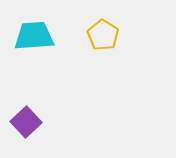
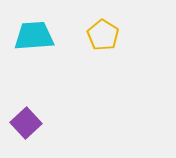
purple square: moved 1 px down
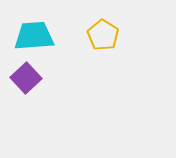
purple square: moved 45 px up
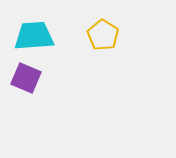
purple square: rotated 24 degrees counterclockwise
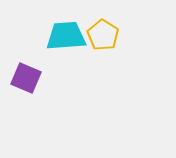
cyan trapezoid: moved 32 px right
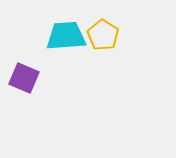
purple square: moved 2 px left
